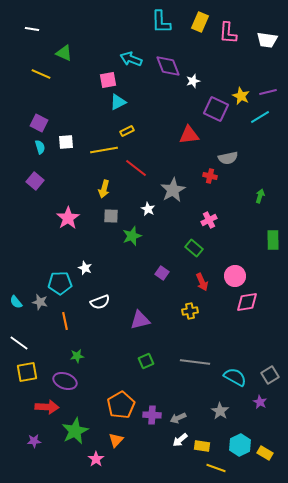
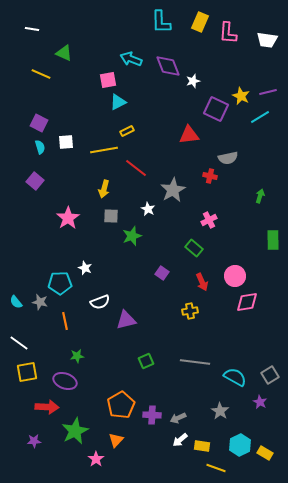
purple triangle at (140, 320): moved 14 px left
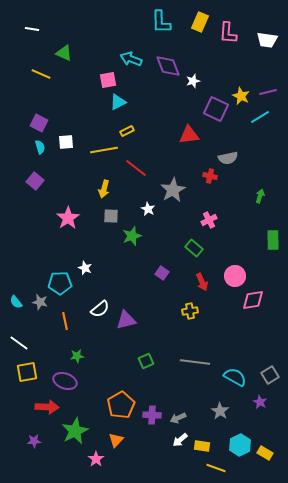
white semicircle at (100, 302): moved 7 px down; rotated 18 degrees counterclockwise
pink diamond at (247, 302): moved 6 px right, 2 px up
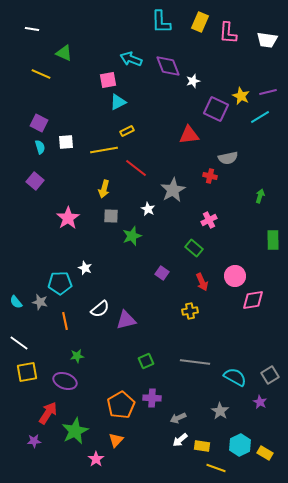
red arrow at (47, 407): moved 1 px right, 6 px down; rotated 60 degrees counterclockwise
purple cross at (152, 415): moved 17 px up
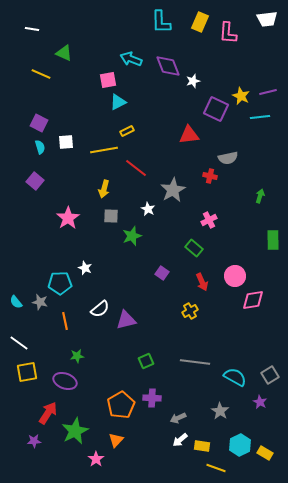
white trapezoid at (267, 40): moved 21 px up; rotated 15 degrees counterclockwise
cyan line at (260, 117): rotated 24 degrees clockwise
yellow cross at (190, 311): rotated 21 degrees counterclockwise
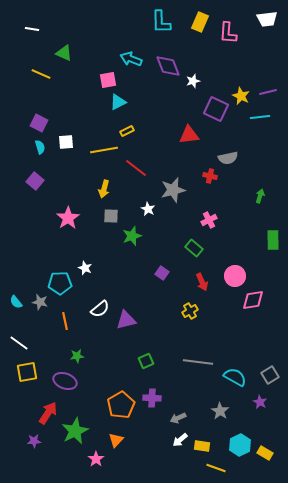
gray star at (173, 190): rotated 15 degrees clockwise
gray line at (195, 362): moved 3 px right
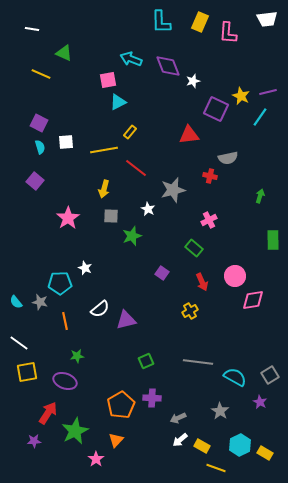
cyan line at (260, 117): rotated 48 degrees counterclockwise
yellow rectangle at (127, 131): moved 3 px right, 1 px down; rotated 24 degrees counterclockwise
yellow rectangle at (202, 446): rotated 21 degrees clockwise
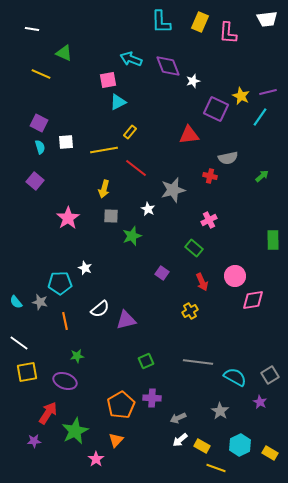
green arrow at (260, 196): moved 2 px right, 20 px up; rotated 32 degrees clockwise
yellow rectangle at (265, 453): moved 5 px right
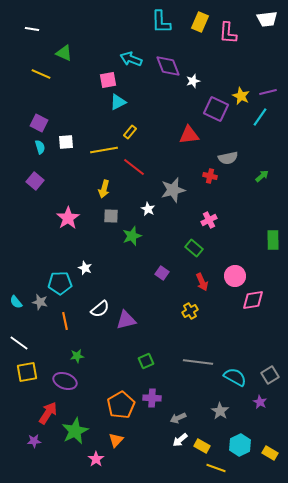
red line at (136, 168): moved 2 px left, 1 px up
